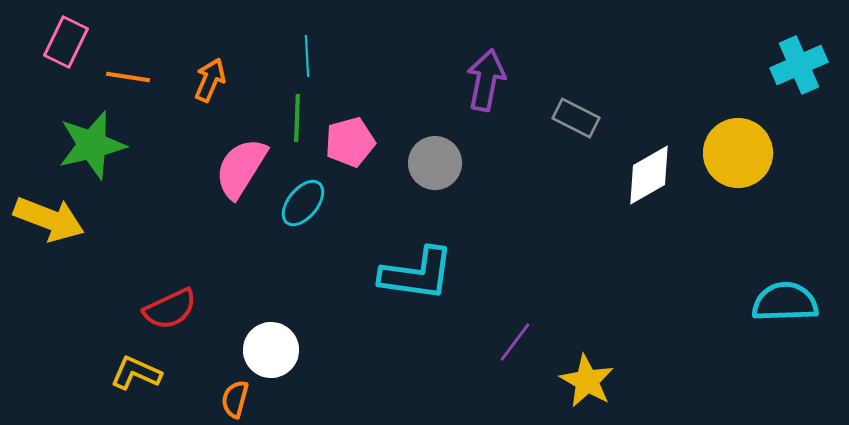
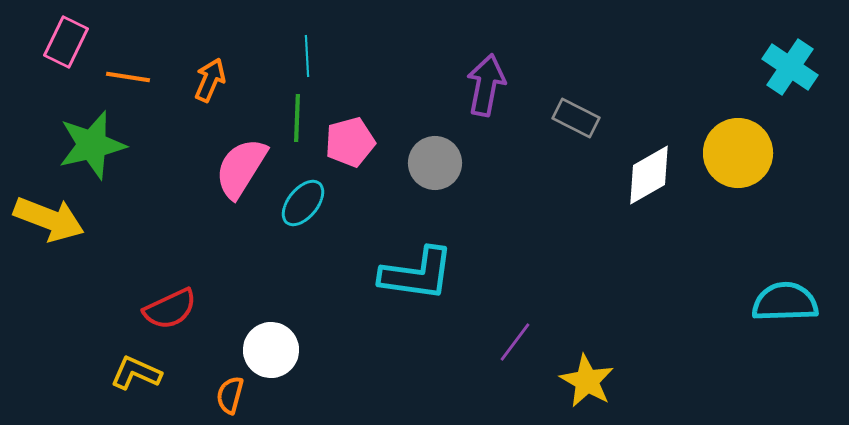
cyan cross: moved 9 px left, 2 px down; rotated 32 degrees counterclockwise
purple arrow: moved 5 px down
orange semicircle: moved 5 px left, 4 px up
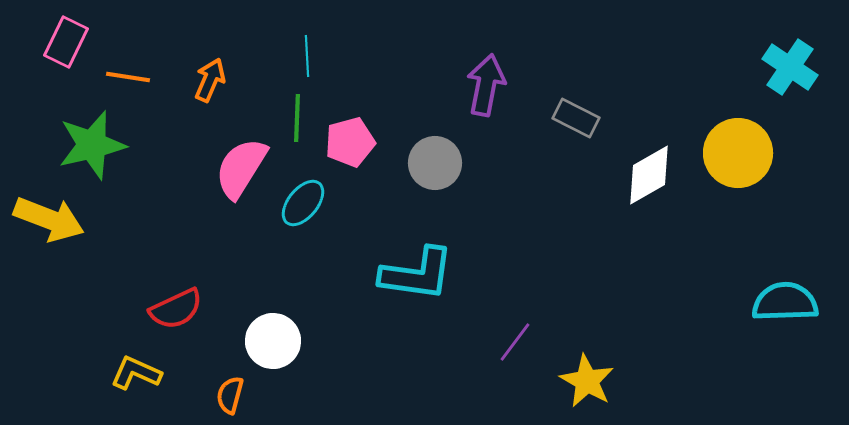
red semicircle: moved 6 px right
white circle: moved 2 px right, 9 px up
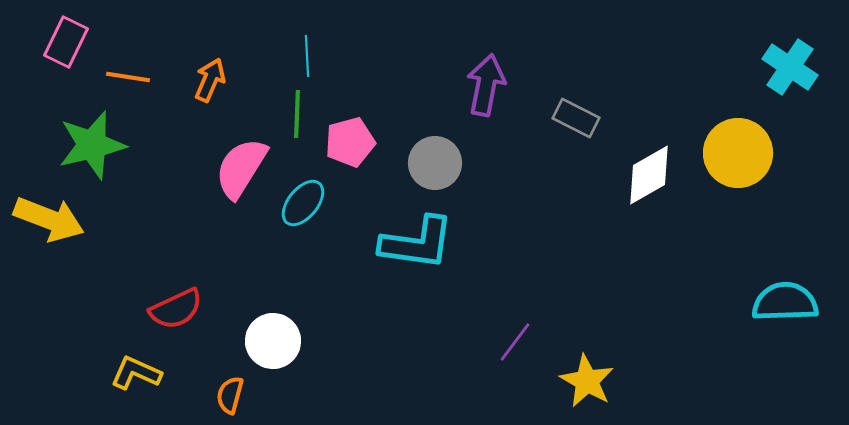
green line: moved 4 px up
cyan L-shape: moved 31 px up
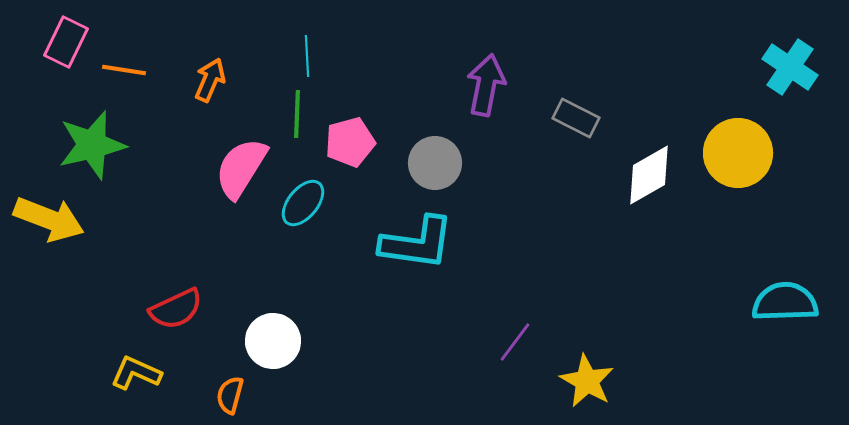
orange line: moved 4 px left, 7 px up
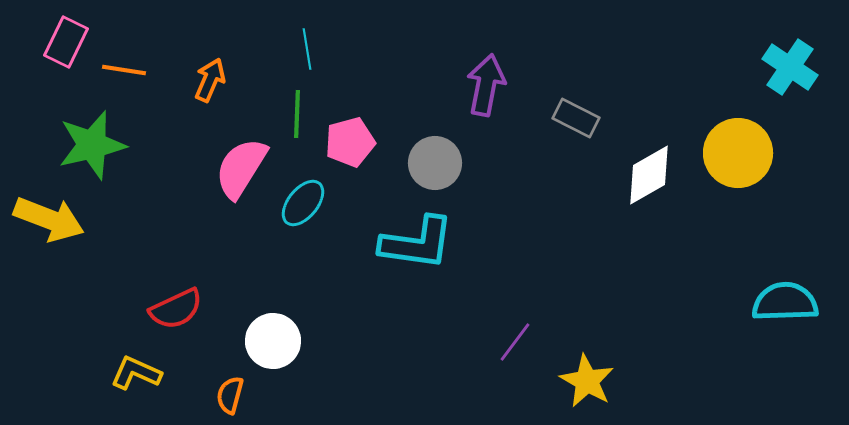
cyan line: moved 7 px up; rotated 6 degrees counterclockwise
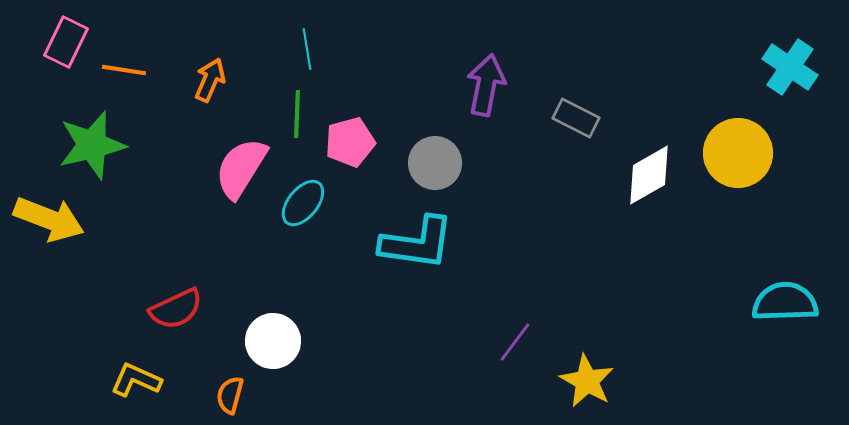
yellow L-shape: moved 7 px down
